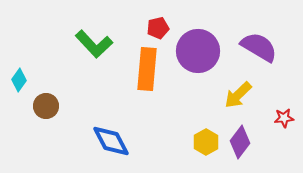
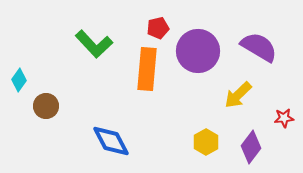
purple diamond: moved 11 px right, 5 px down
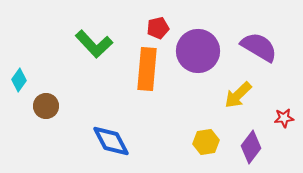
yellow hexagon: rotated 20 degrees clockwise
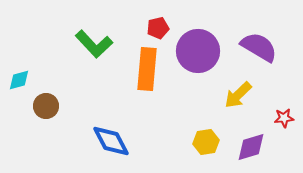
cyan diamond: rotated 40 degrees clockwise
purple diamond: rotated 36 degrees clockwise
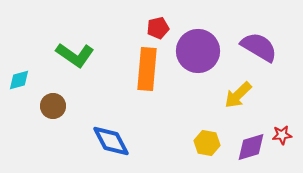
green L-shape: moved 19 px left, 11 px down; rotated 12 degrees counterclockwise
brown circle: moved 7 px right
red star: moved 2 px left, 17 px down
yellow hexagon: moved 1 px right, 1 px down; rotated 20 degrees clockwise
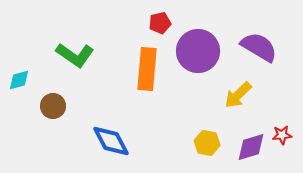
red pentagon: moved 2 px right, 5 px up
